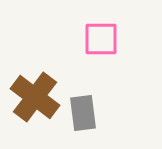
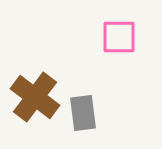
pink square: moved 18 px right, 2 px up
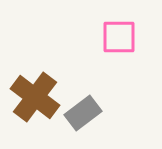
gray rectangle: rotated 60 degrees clockwise
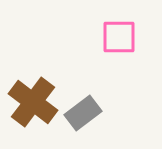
brown cross: moved 2 px left, 5 px down
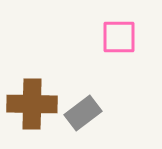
brown cross: moved 1 px left, 2 px down; rotated 36 degrees counterclockwise
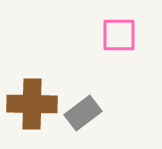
pink square: moved 2 px up
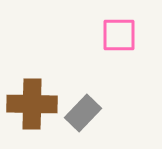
gray rectangle: rotated 9 degrees counterclockwise
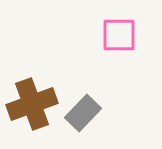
brown cross: rotated 21 degrees counterclockwise
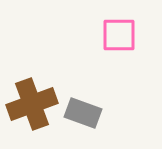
gray rectangle: rotated 66 degrees clockwise
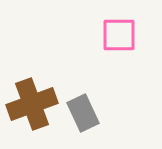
gray rectangle: rotated 45 degrees clockwise
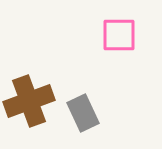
brown cross: moved 3 px left, 3 px up
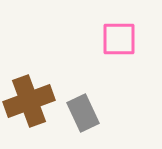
pink square: moved 4 px down
